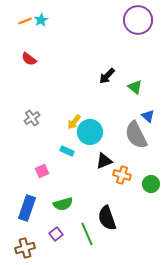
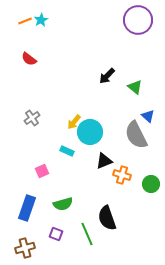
purple square: rotated 32 degrees counterclockwise
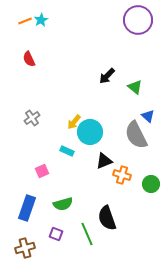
red semicircle: rotated 28 degrees clockwise
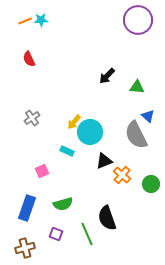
cyan star: rotated 24 degrees clockwise
green triangle: moved 2 px right; rotated 35 degrees counterclockwise
orange cross: rotated 24 degrees clockwise
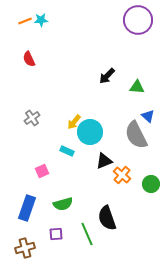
purple square: rotated 24 degrees counterclockwise
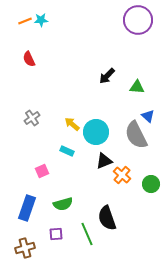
yellow arrow: moved 2 px left, 2 px down; rotated 91 degrees clockwise
cyan circle: moved 6 px right
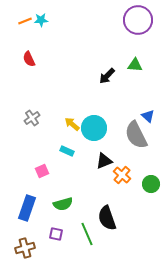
green triangle: moved 2 px left, 22 px up
cyan circle: moved 2 px left, 4 px up
purple square: rotated 16 degrees clockwise
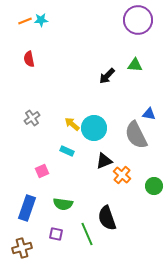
red semicircle: rotated 14 degrees clockwise
blue triangle: moved 1 px right, 2 px up; rotated 32 degrees counterclockwise
green circle: moved 3 px right, 2 px down
green semicircle: rotated 24 degrees clockwise
brown cross: moved 3 px left
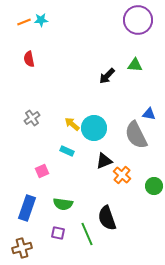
orange line: moved 1 px left, 1 px down
purple square: moved 2 px right, 1 px up
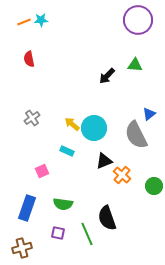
blue triangle: rotated 48 degrees counterclockwise
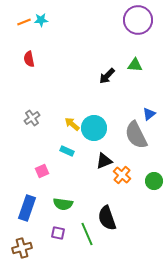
green circle: moved 5 px up
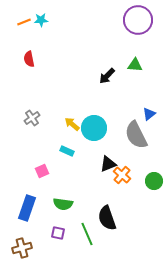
black triangle: moved 4 px right, 3 px down
